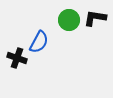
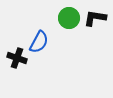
green circle: moved 2 px up
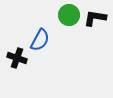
green circle: moved 3 px up
blue semicircle: moved 1 px right, 2 px up
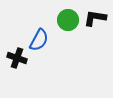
green circle: moved 1 px left, 5 px down
blue semicircle: moved 1 px left
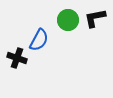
black L-shape: rotated 20 degrees counterclockwise
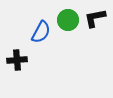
blue semicircle: moved 2 px right, 8 px up
black cross: moved 2 px down; rotated 24 degrees counterclockwise
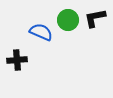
blue semicircle: rotated 95 degrees counterclockwise
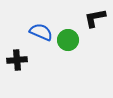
green circle: moved 20 px down
